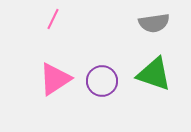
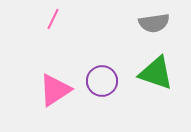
green triangle: moved 2 px right, 1 px up
pink triangle: moved 11 px down
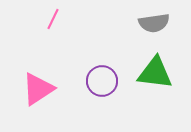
green triangle: moved 1 px left; rotated 12 degrees counterclockwise
pink triangle: moved 17 px left, 1 px up
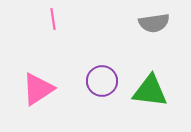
pink line: rotated 35 degrees counterclockwise
green triangle: moved 5 px left, 18 px down
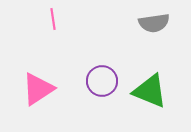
green triangle: rotated 15 degrees clockwise
